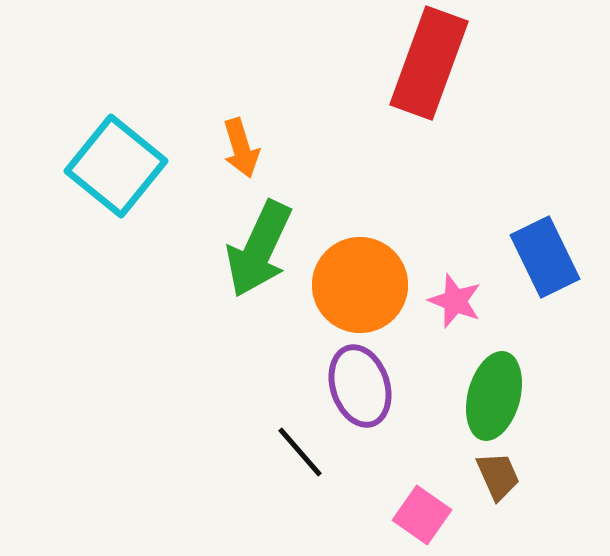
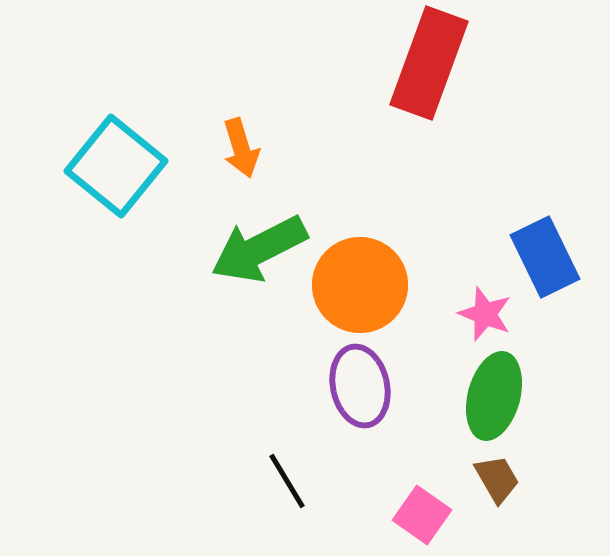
green arrow: rotated 38 degrees clockwise
pink star: moved 30 px right, 13 px down
purple ellipse: rotated 6 degrees clockwise
black line: moved 13 px left, 29 px down; rotated 10 degrees clockwise
brown trapezoid: moved 1 px left, 3 px down; rotated 6 degrees counterclockwise
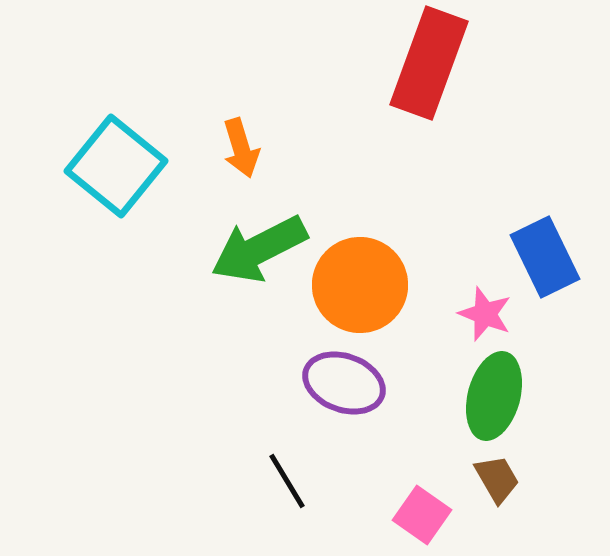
purple ellipse: moved 16 px left, 3 px up; rotated 58 degrees counterclockwise
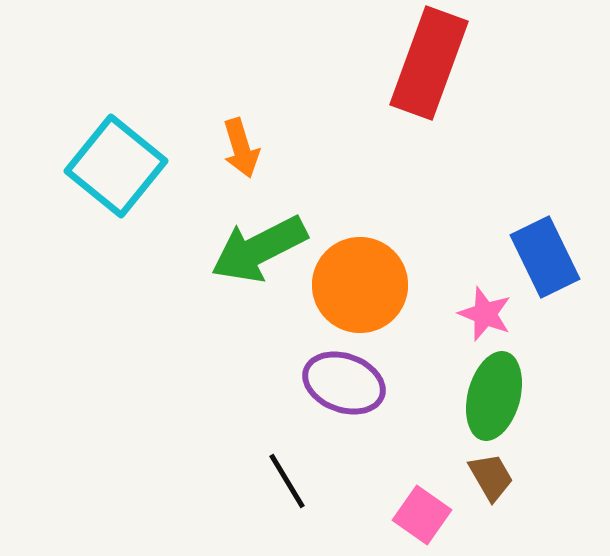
brown trapezoid: moved 6 px left, 2 px up
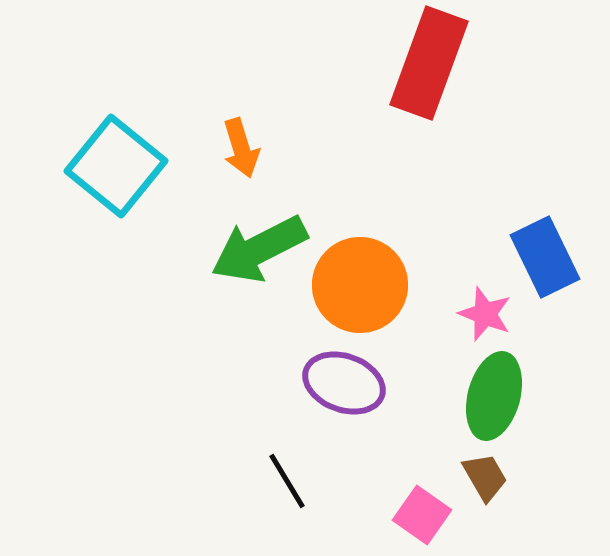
brown trapezoid: moved 6 px left
